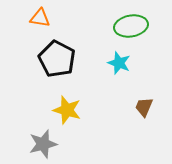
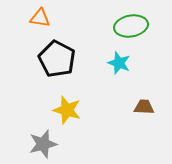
brown trapezoid: rotated 70 degrees clockwise
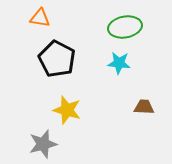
green ellipse: moved 6 px left, 1 px down
cyan star: rotated 15 degrees counterclockwise
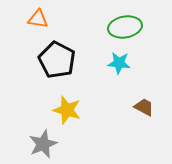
orange triangle: moved 2 px left, 1 px down
black pentagon: moved 1 px down
brown trapezoid: rotated 25 degrees clockwise
gray star: rotated 8 degrees counterclockwise
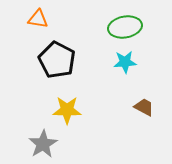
cyan star: moved 6 px right, 1 px up; rotated 10 degrees counterclockwise
yellow star: rotated 16 degrees counterclockwise
gray star: rotated 8 degrees counterclockwise
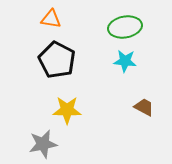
orange triangle: moved 13 px right
cyan star: moved 1 px up; rotated 10 degrees clockwise
gray star: rotated 20 degrees clockwise
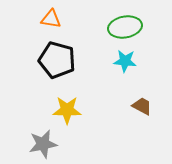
black pentagon: rotated 12 degrees counterclockwise
brown trapezoid: moved 2 px left, 1 px up
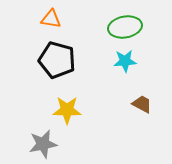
cyan star: rotated 10 degrees counterclockwise
brown trapezoid: moved 2 px up
